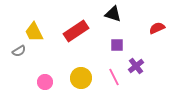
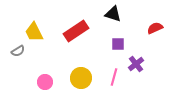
red semicircle: moved 2 px left
purple square: moved 1 px right, 1 px up
gray semicircle: moved 1 px left
purple cross: moved 2 px up
pink line: rotated 42 degrees clockwise
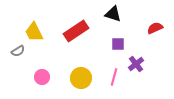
pink circle: moved 3 px left, 5 px up
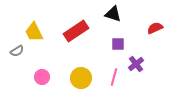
gray semicircle: moved 1 px left
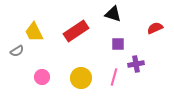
purple cross: rotated 28 degrees clockwise
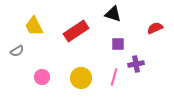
yellow trapezoid: moved 6 px up
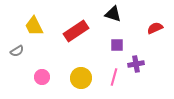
purple square: moved 1 px left, 1 px down
